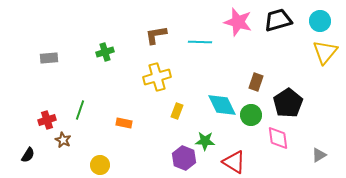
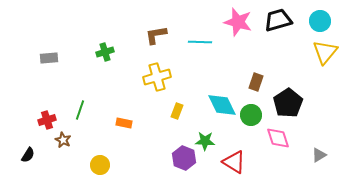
pink diamond: rotated 10 degrees counterclockwise
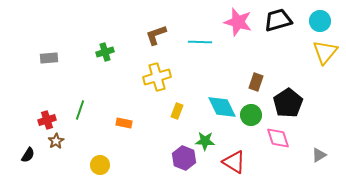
brown L-shape: rotated 10 degrees counterclockwise
cyan diamond: moved 2 px down
brown star: moved 7 px left, 1 px down; rotated 14 degrees clockwise
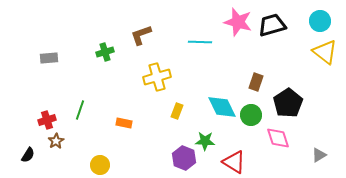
black trapezoid: moved 6 px left, 5 px down
brown L-shape: moved 15 px left
yellow triangle: rotated 32 degrees counterclockwise
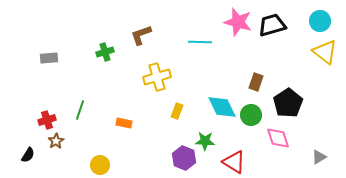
gray triangle: moved 2 px down
